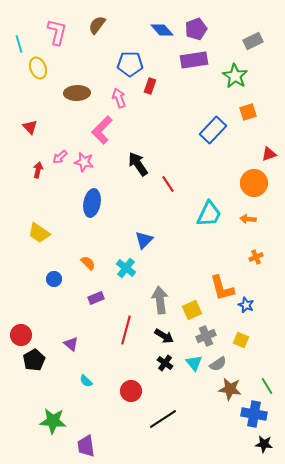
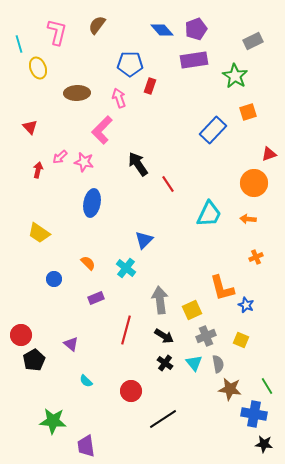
gray semicircle at (218, 364): rotated 66 degrees counterclockwise
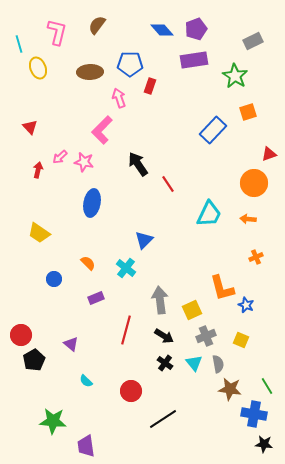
brown ellipse at (77, 93): moved 13 px right, 21 px up
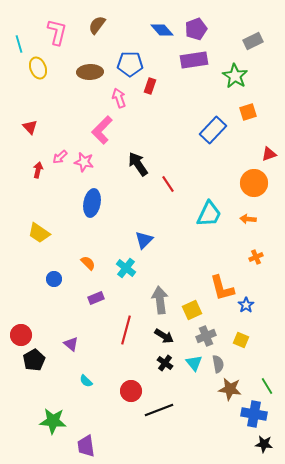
blue star at (246, 305): rotated 14 degrees clockwise
black line at (163, 419): moved 4 px left, 9 px up; rotated 12 degrees clockwise
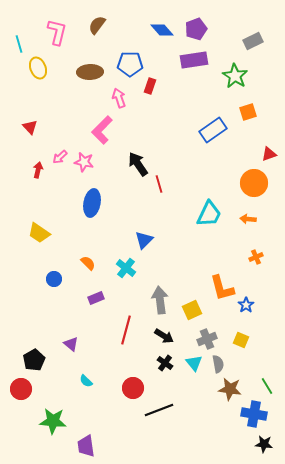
blue rectangle at (213, 130): rotated 12 degrees clockwise
red line at (168, 184): moved 9 px left; rotated 18 degrees clockwise
red circle at (21, 335): moved 54 px down
gray cross at (206, 336): moved 1 px right, 3 px down
red circle at (131, 391): moved 2 px right, 3 px up
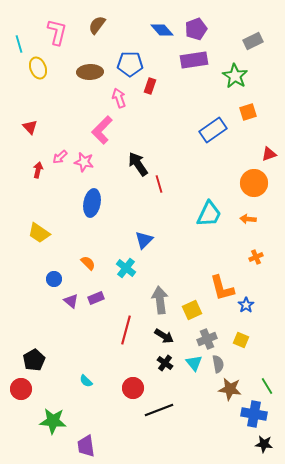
purple triangle at (71, 344): moved 43 px up
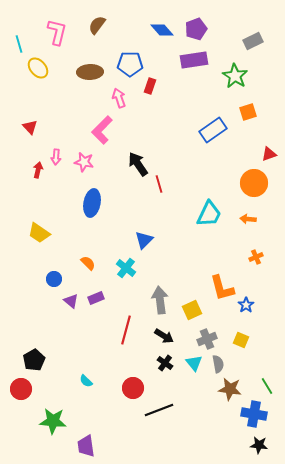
yellow ellipse at (38, 68): rotated 20 degrees counterclockwise
pink arrow at (60, 157): moved 4 px left; rotated 42 degrees counterclockwise
black star at (264, 444): moved 5 px left, 1 px down
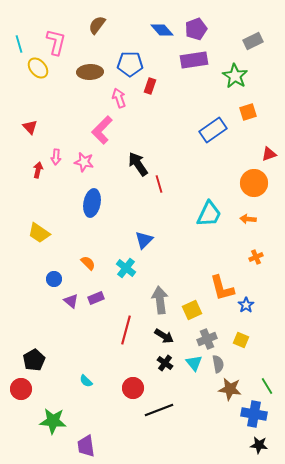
pink L-shape at (57, 32): moved 1 px left, 10 px down
